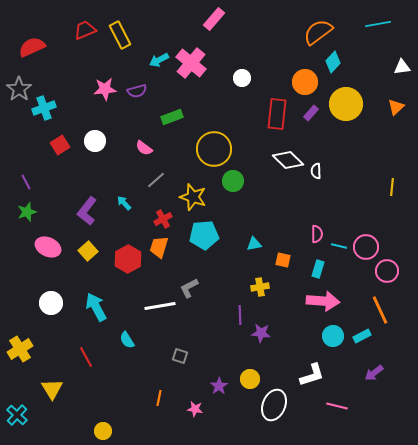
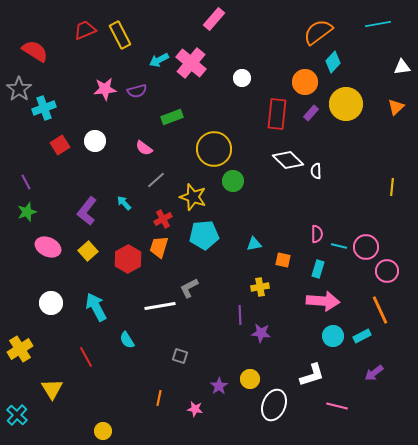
red semicircle at (32, 47): moved 3 px right, 4 px down; rotated 56 degrees clockwise
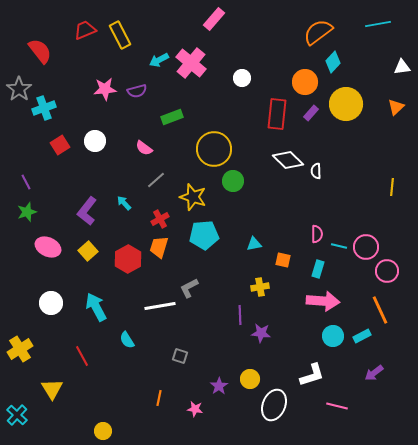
red semicircle at (35, 51): moved 5 px right; rotated 20 degrees clockwise
red cross at (163, 219): moved 3 px left
red line at (86, 357): moved 4 px left, 1 px up
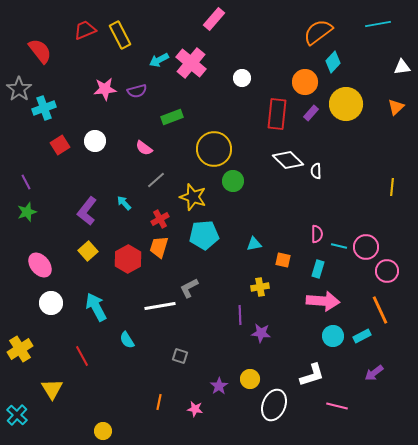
pink ellipse at (48, 247): moved 8 px left, 18 px down; rotated 25 degrees clockwise
orange line at (159, 398): moved 4 px down
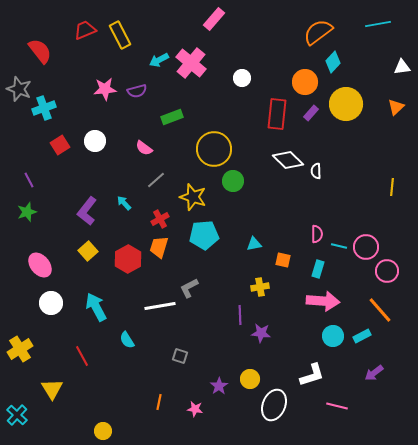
gray star at (19, 89): rotated 15 degrees counterclockwise
purple line at (26, 182): moved 3 px right, 2 px up
orange line at (380, 310): rotated 16 degrees counterclockwise
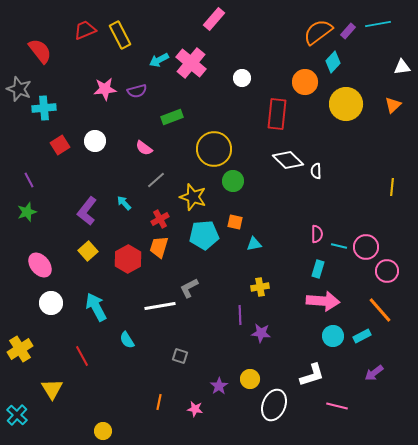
orange triangle at (396, 107): moved 3 px left, 2 px up
cyan cross at (44, 108): rotated 15 degrees clockwise
purple rectangle at (311, 113): moved 37 px right, 82 px up
orange square at (283, 260): moved 48 px left, 38 px up
